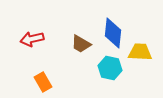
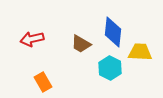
blue diamond: moved 1 px up
cyan hexagon: rotated 15 degrees clockwise
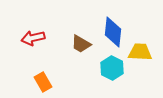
red arrow: moved 1 px right, 1 px up
cyan hexagon: moved 2 px right
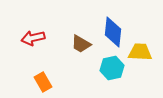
cyan hexagon: rotated 20 degrees clockwise
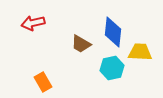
red arrow: moved 15 px up
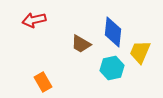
red arrow: moved 1 px right, 3 px up
yellow trapezoid: rotated 70 degrees counterclockwise
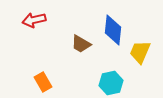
blue diamond: moved 2 px up
cyan hexagon: moved 1 px left, 15 px down
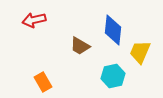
brown trapezoid: moved 1 px left, 2 px down
cyan hexagon: moved 2 px right, 7 px up
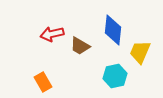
red arrow: moved 18 px right, 14 px down
cyan hexagon: moved 2 px right
